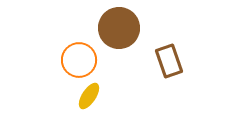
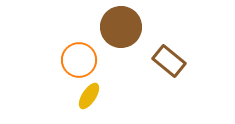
brown circle: moved 2 px right, 1 px up
brown rectangle: rotated 32 degrees counterclockwise
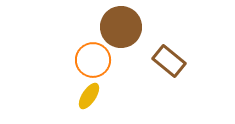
orange circle: moved 14 px right
